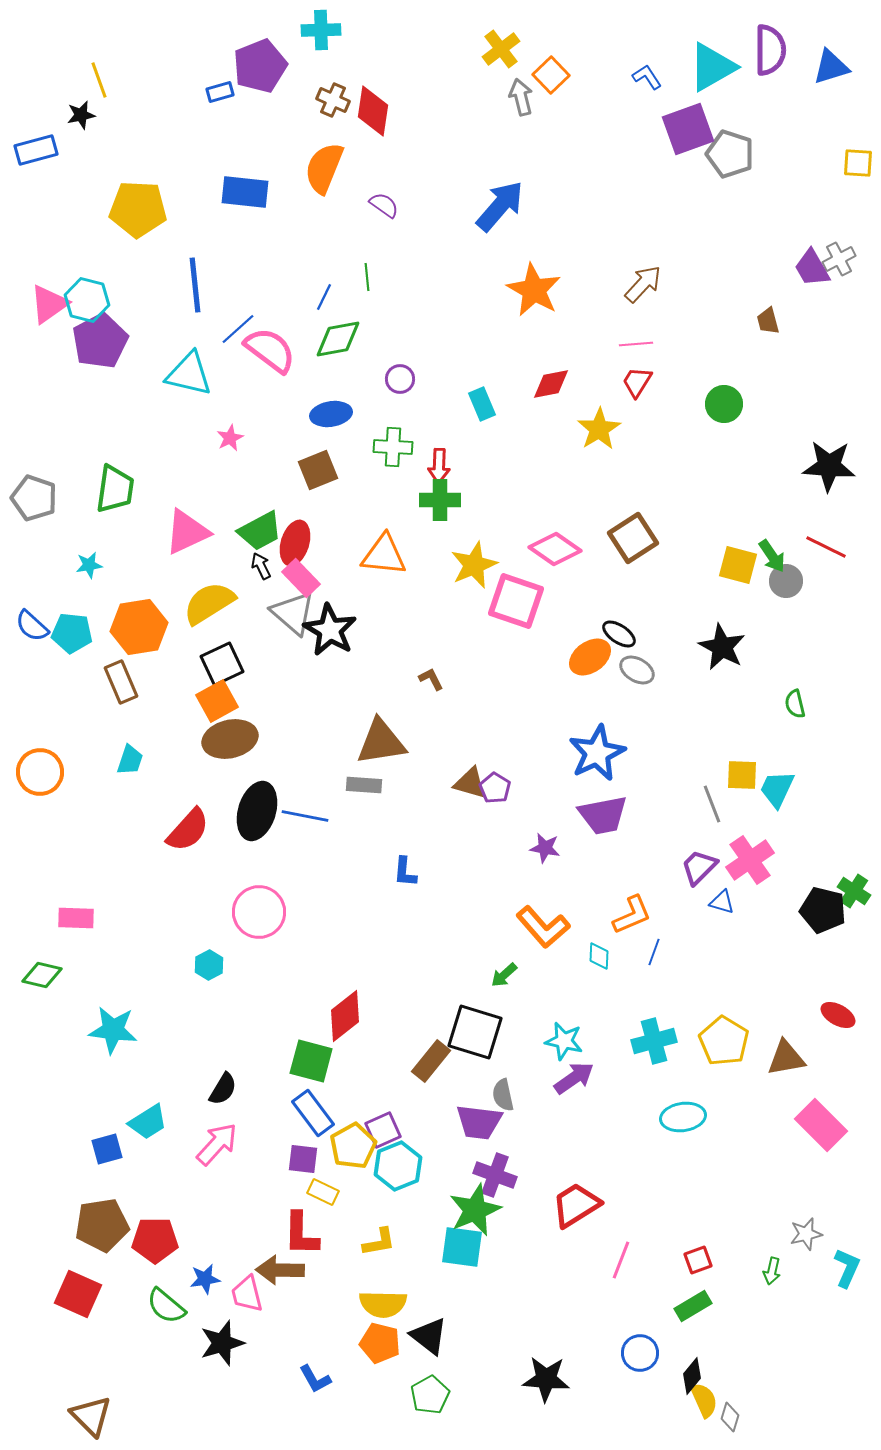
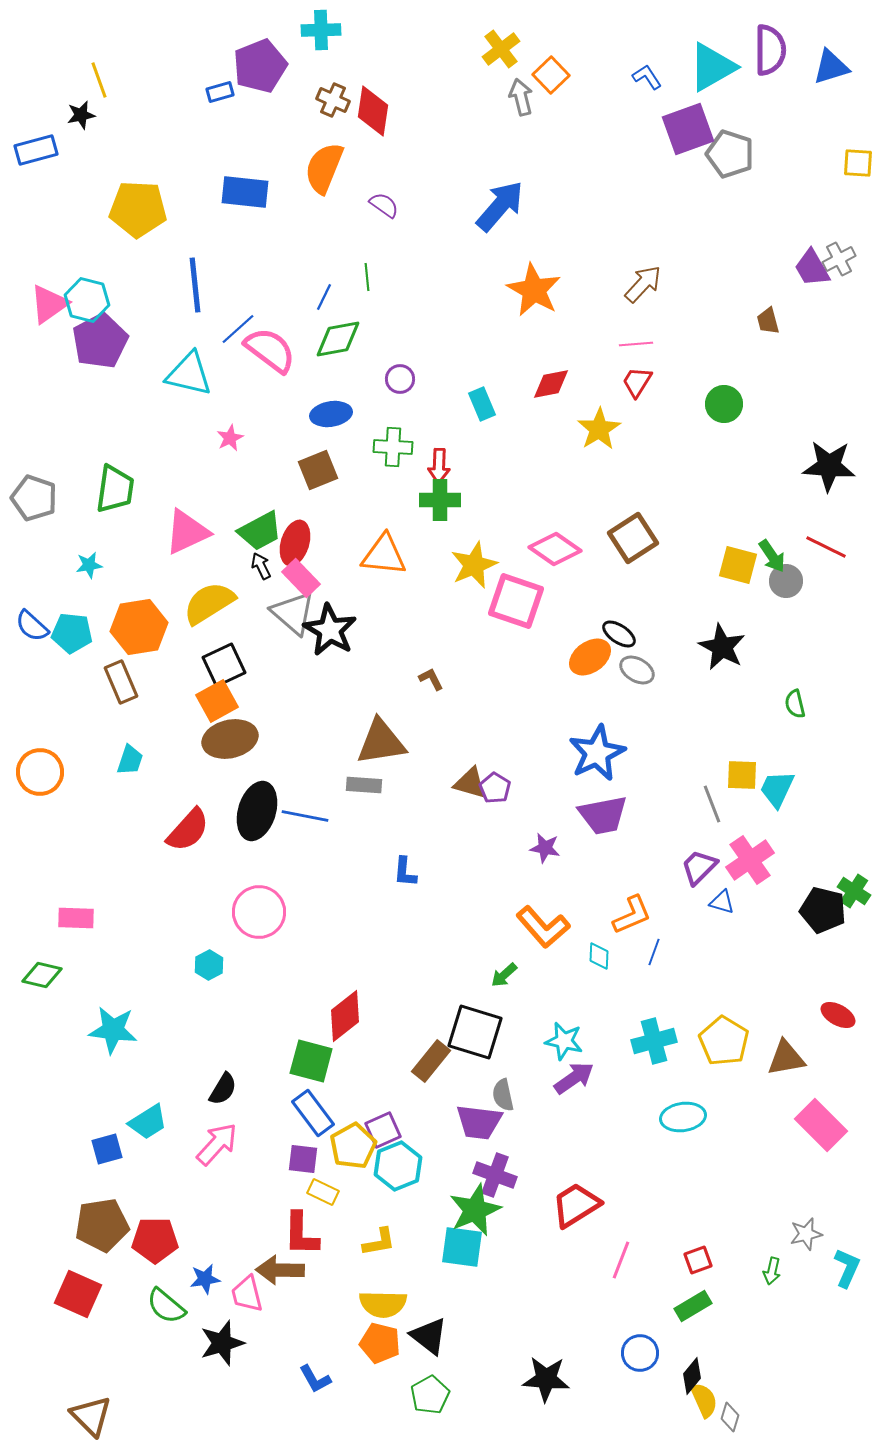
black square at (222, 664): moved 2 px right, 1 px down
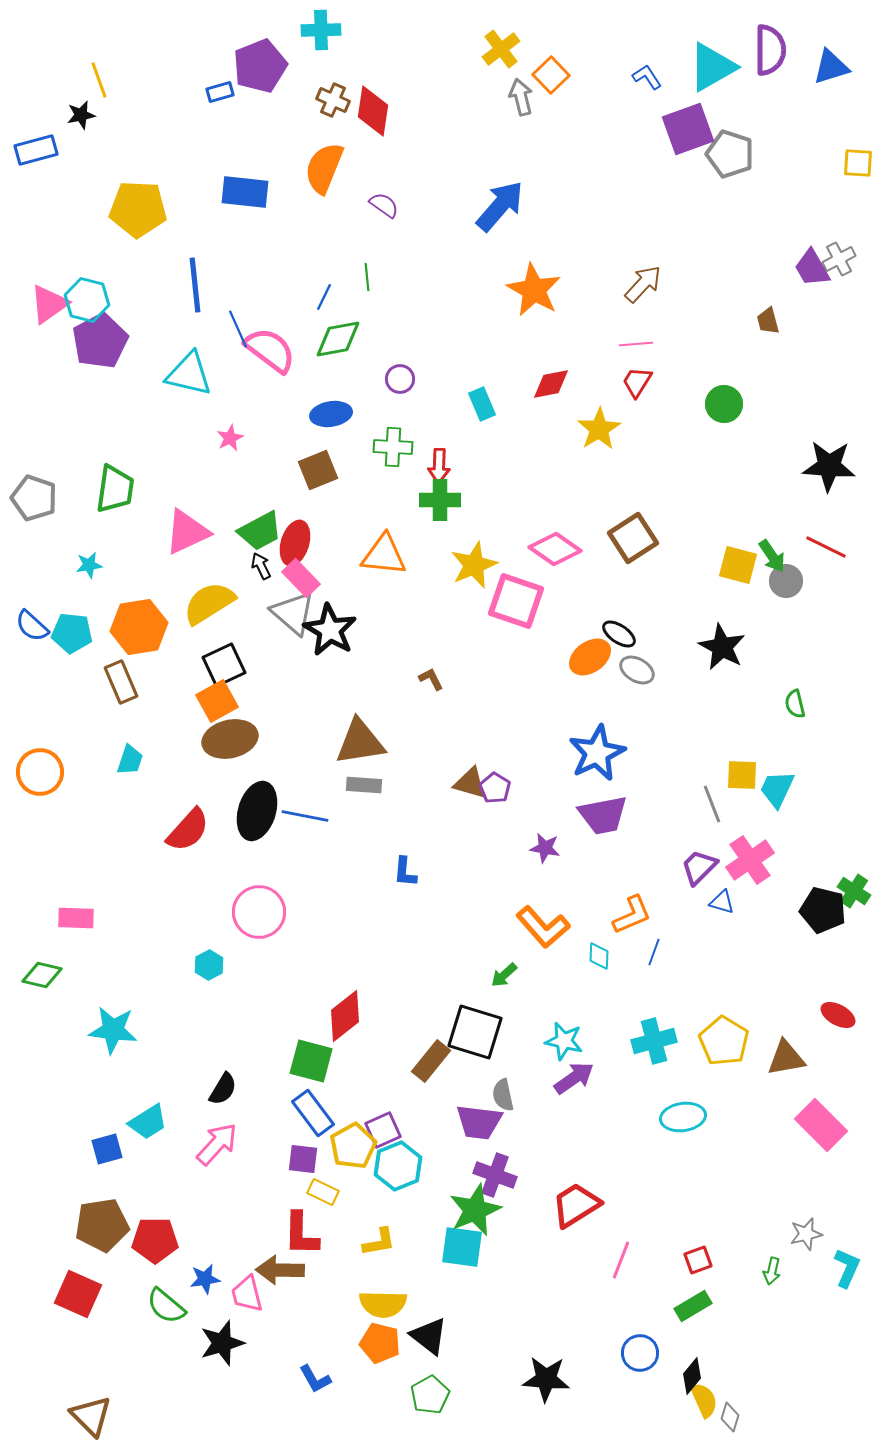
blue line at (238, 329): rotated 72 degrees counterclockwise
brown triangle at (381, 742): moved 21 px left
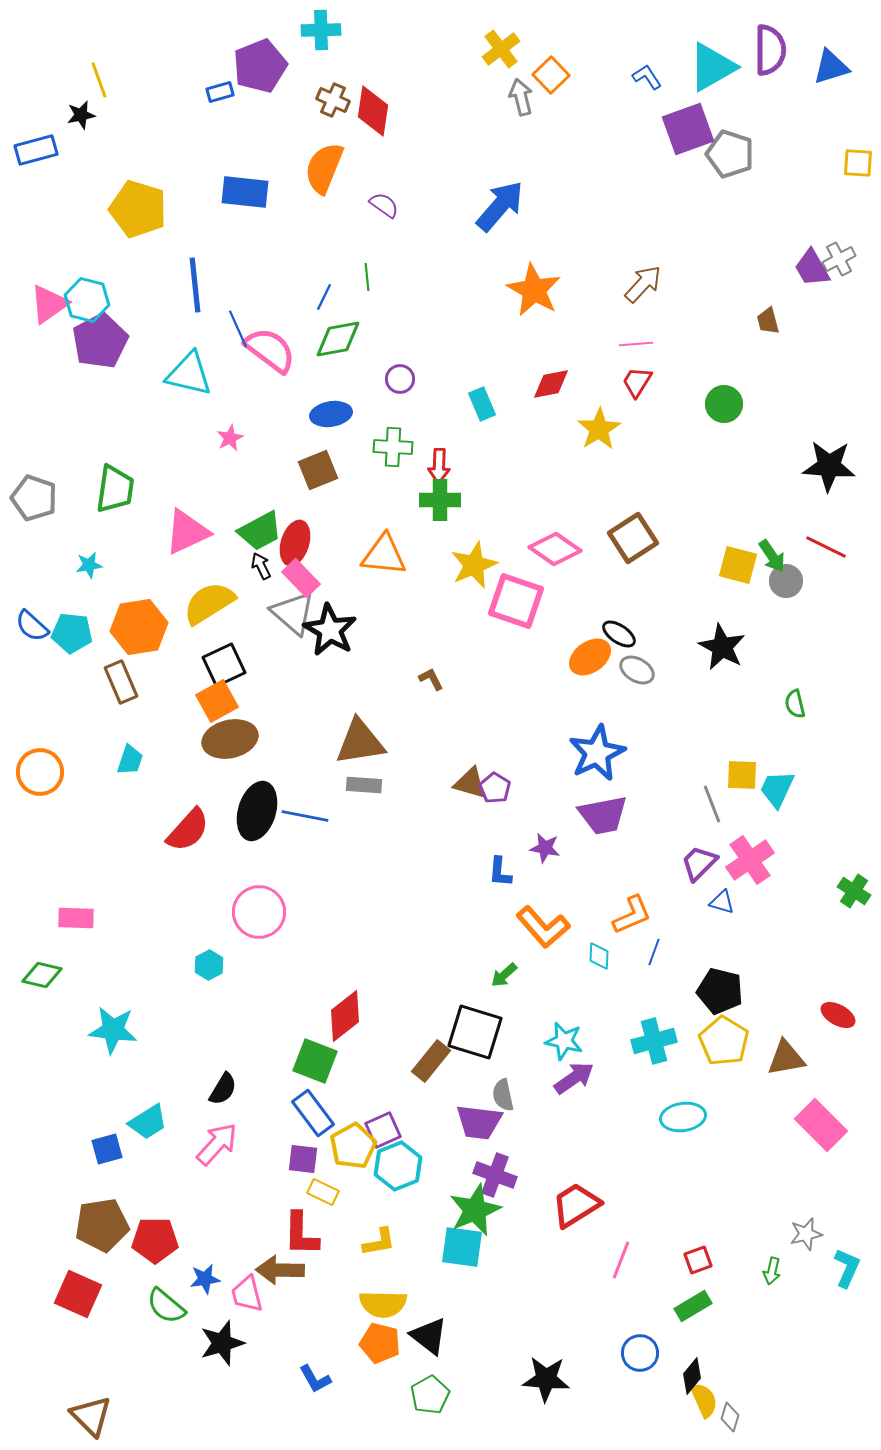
yellow pentagon at (138, 209): rotated 14 degrees clockwise
purple trapezoid at (699, 867): moved 4 px up
blue L-shape at (405, 872): moved 95 px right
black pentagon at (823, 910): moved 103 px left, 81 px down
green square at (311, 1061): moved 4 px right; rotated 6 degrees clockwise
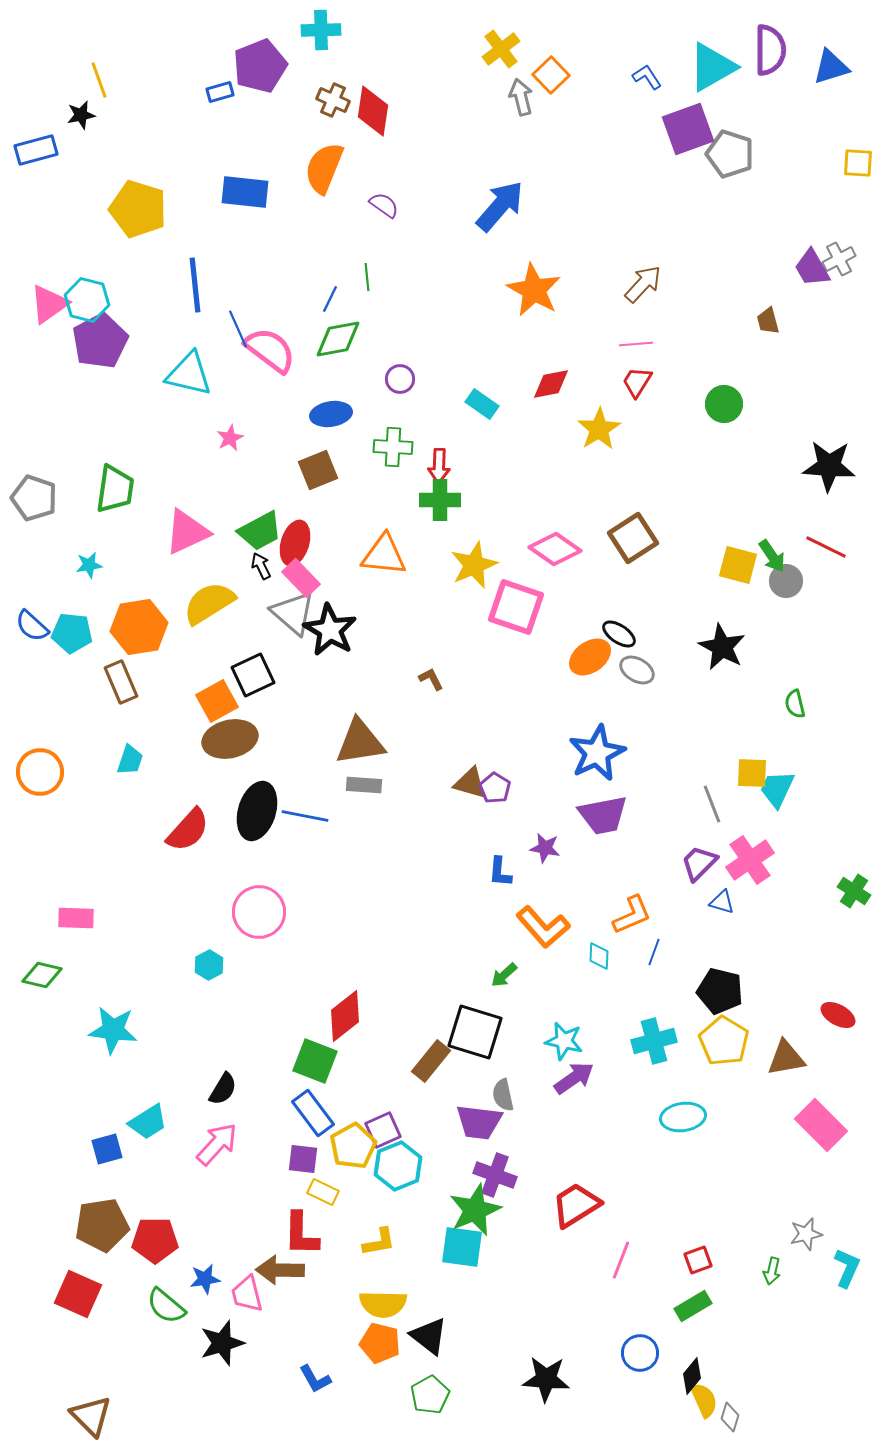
blue line at (324, 297): moved 6 px right, 2 px down
cyan rectangle at (482, 404): rotated 32 degrees counterclockwise
pink square at (516, 601): moved 6 px down
black square at (224, 665): moved 29 px right, 10 px down
yellow square at (742, 775): moved 10 px right, 2 px up
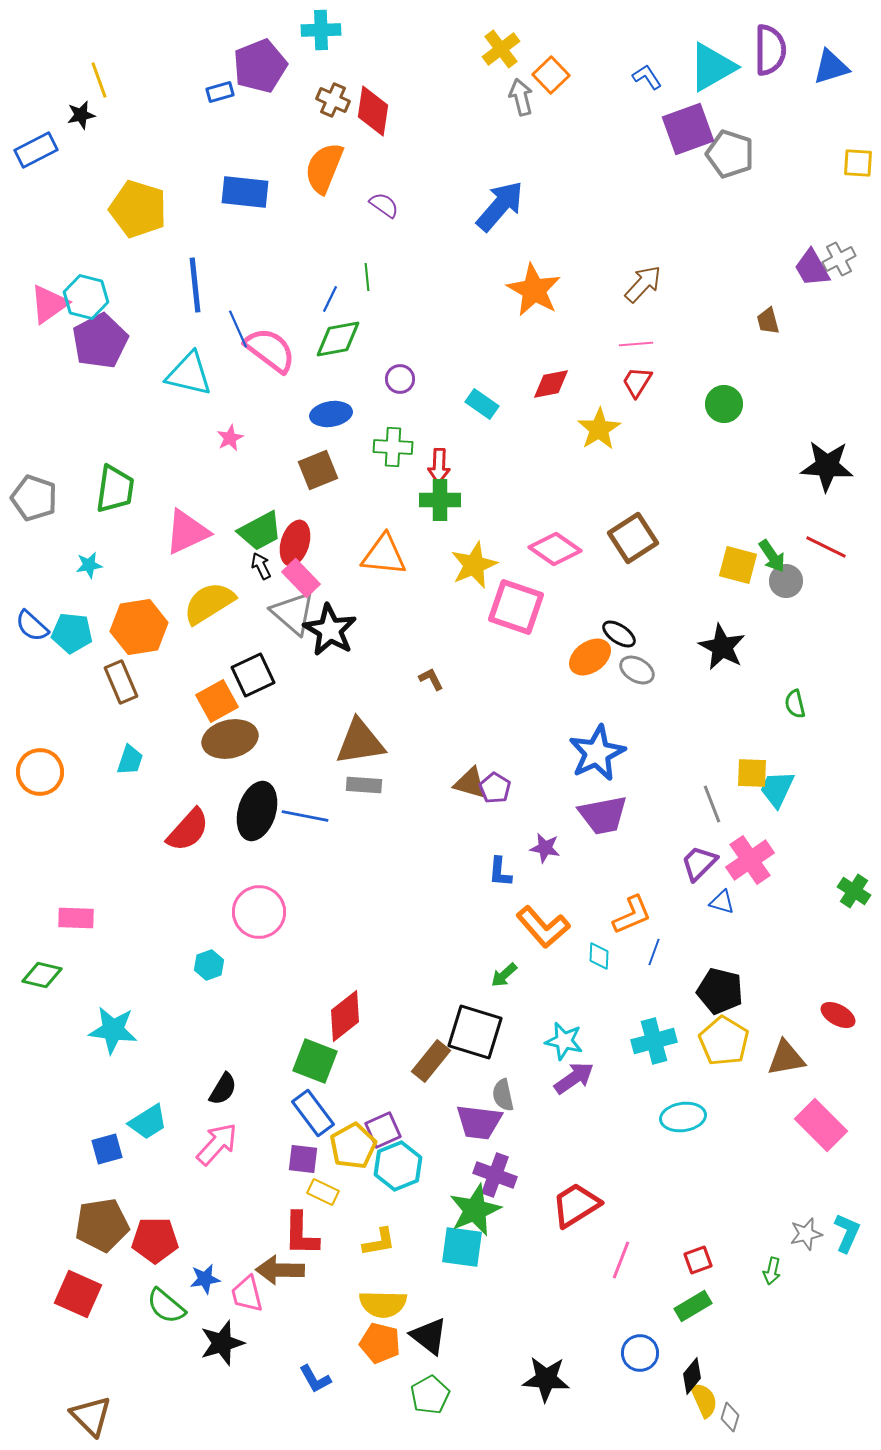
blue rectangle at (36, 150): rotated 12 degrees counterclockwise
cyan hexagon at (87, 300): moved 1 px left, 3 px up
black star at (829, 466): moved 2 px left
cyan hexagon at (209, 965): rotated 8 degrees clockwise
cyan L-shape at (847, 1268): moved 35 px up
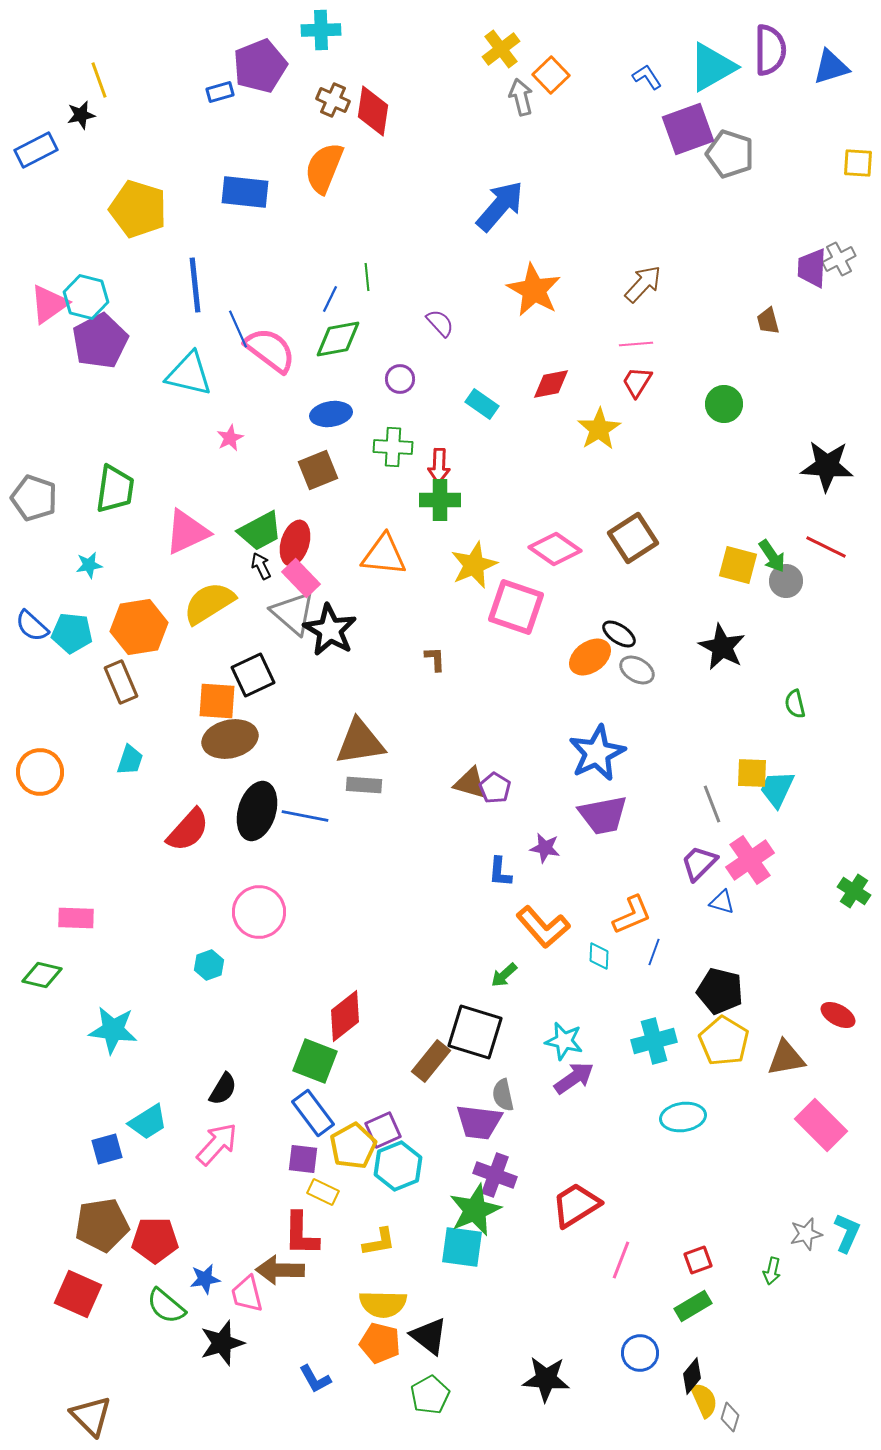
purple semicircle at (384, 205): moved 56 px right, 118 px down; rotated 12 degrees clockwise
purple trapezoid at (812, 268): rotated 33 degrees clockwise
brown L-shape at (431, 679): moved 4 px right, 20 px up; rotated 24 degrees clockwise
orange square at (217, 701): rotated 33 degrees clockwise
